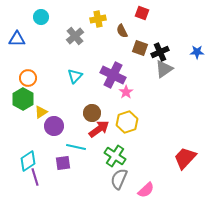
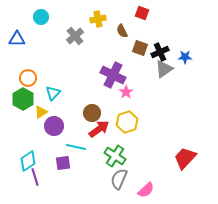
blue star: moved 12 px left, 5 px down
cyan triangle: moved 22 px left, 17 px down
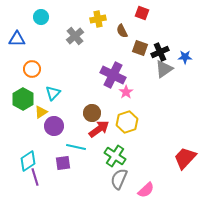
orange circle: moved 4 px right, 9 px up
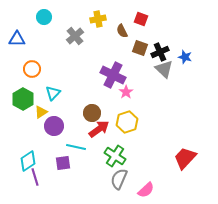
red square: moved 1 px left, 6 px down
cyan circle: moved 3 px right
blue star: rotated 16 degrees clockwise
gray triangle: rotated 42 degrees counterclockwise
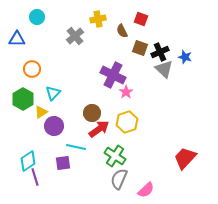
cyan circle: moved 7 px left
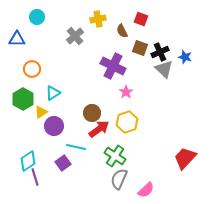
purple cross: moved 9 px up
cyan triangle: rotated 14 degrees clockwise
purple square: rotated 28 degrees counterclockwise
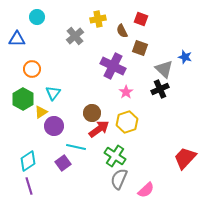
black cross: moved 37 px down
cyan triangle: rotated 21 degrees counterclockwise
purple line: moved 6 px left, 9 px down
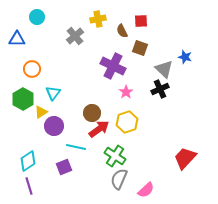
red square: moved 2 px down; rotated 24 degrees counterclockwise
purple square: moved 1 px right, 4 px down; rotated 14 degrees clockwise
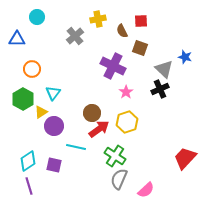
purple square: moved 10 px left, 2 px up; rotated 35 degrees clockwise
